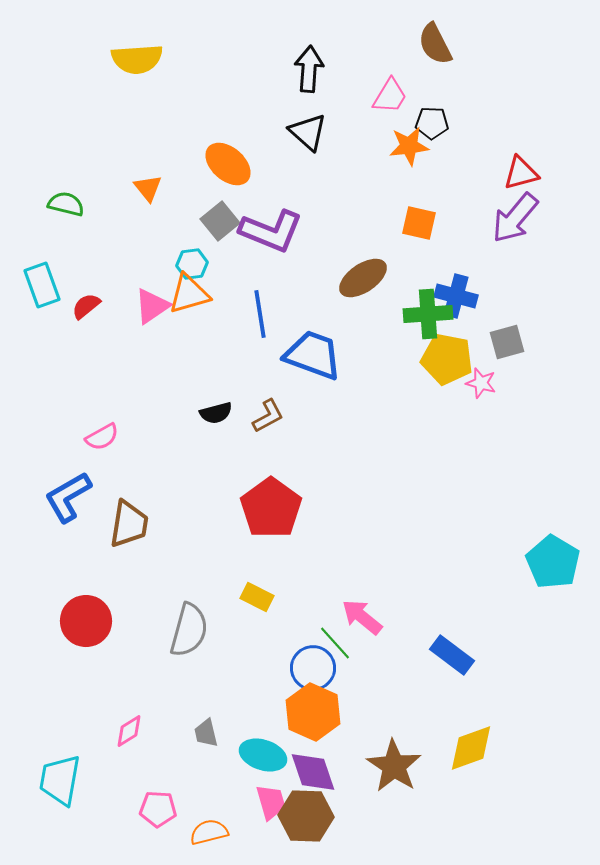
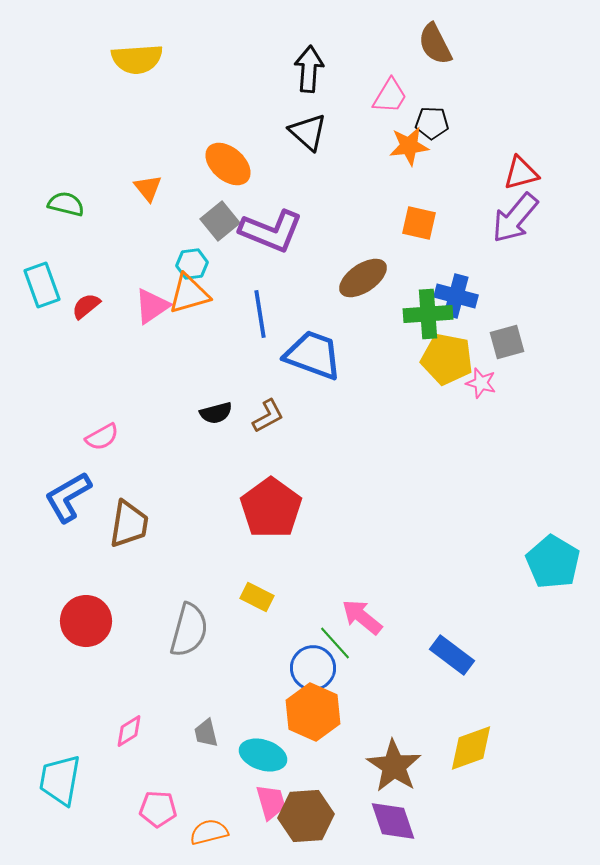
purple diamond at (313, 772): moved 80 px right, 49 px down
brown hexagon at (306, 816): rotated 6 degrees counterclockwise
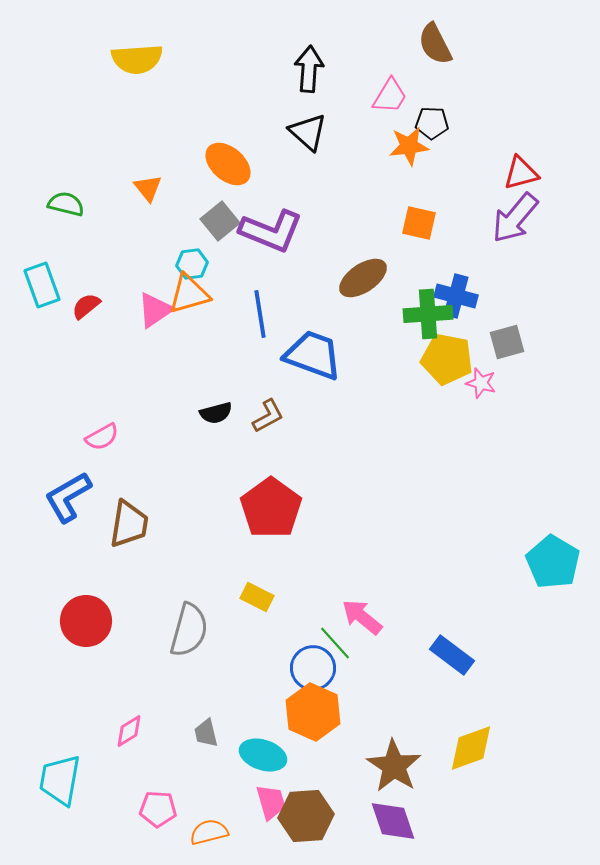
pink triangle at (152, 306): moved 3 px right, 4 px down
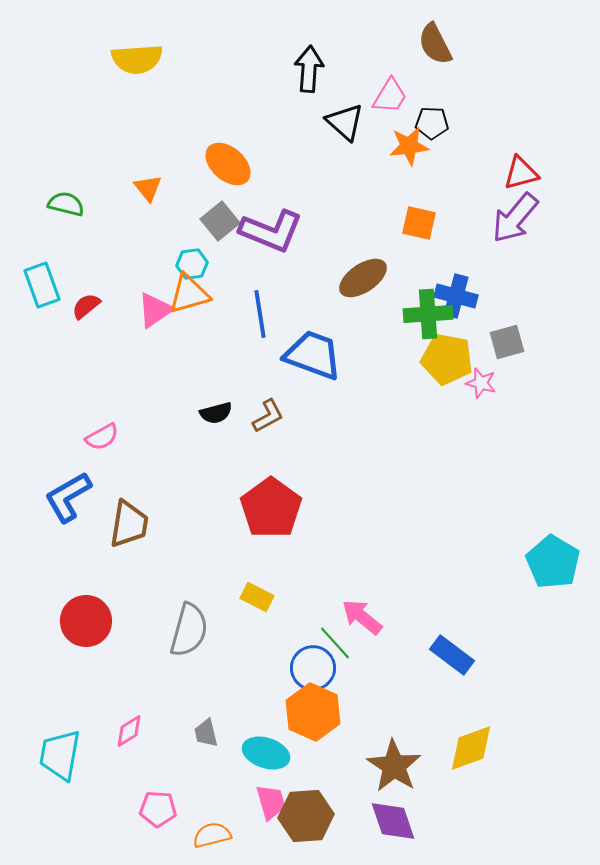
black triangle at (308, 132): moved 37 px right, 10 px up
cyan ellipse at (263, 755): moved 3 px right, 2 px up
cyan trapezoid at (60, 780): moved 25 px up
orange semicircle at (209, 832): moved 3 px right, 3 px down
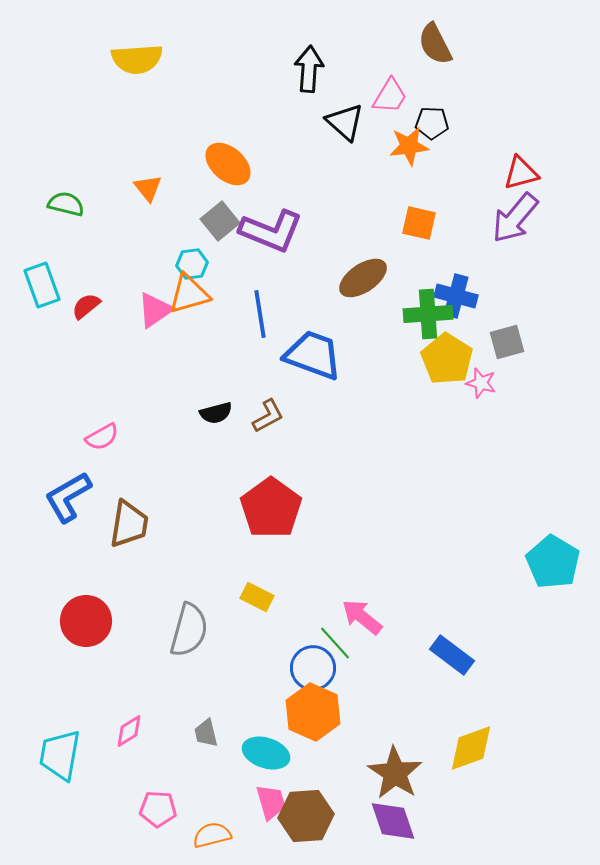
yellow pentagon at (447, 359): rotated 21 degrees clockwise
brown star at (394, 766): moved 1 px right, 7 px down
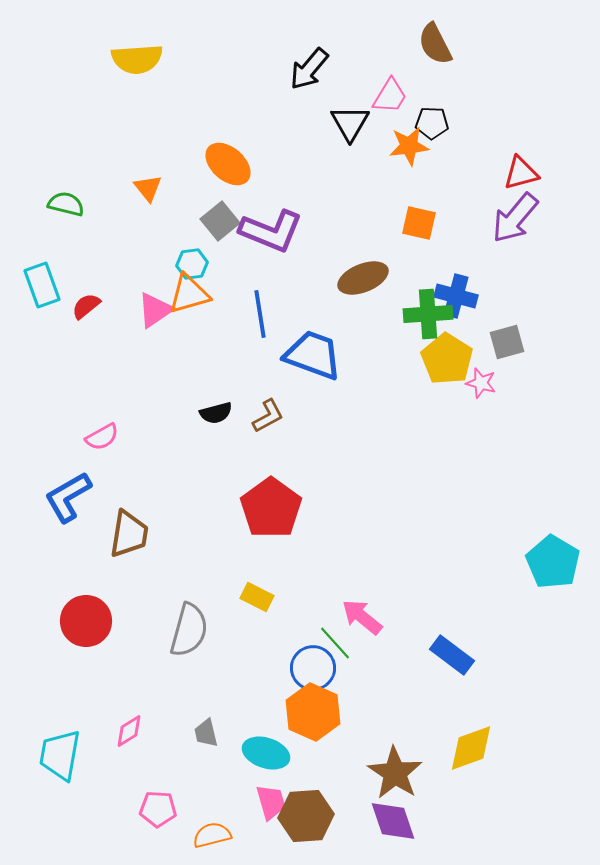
black arrow at (309, 69): rotated 144 degrees counterclockwise
black triangle at (345, 122): moved 5 px right, 1 px down; rotated 18 degrees clockwise
brown ellipse at (363, 278): rotated 12 degrees clockwise
brown trapezoid at (129, 524): moved 10 px down
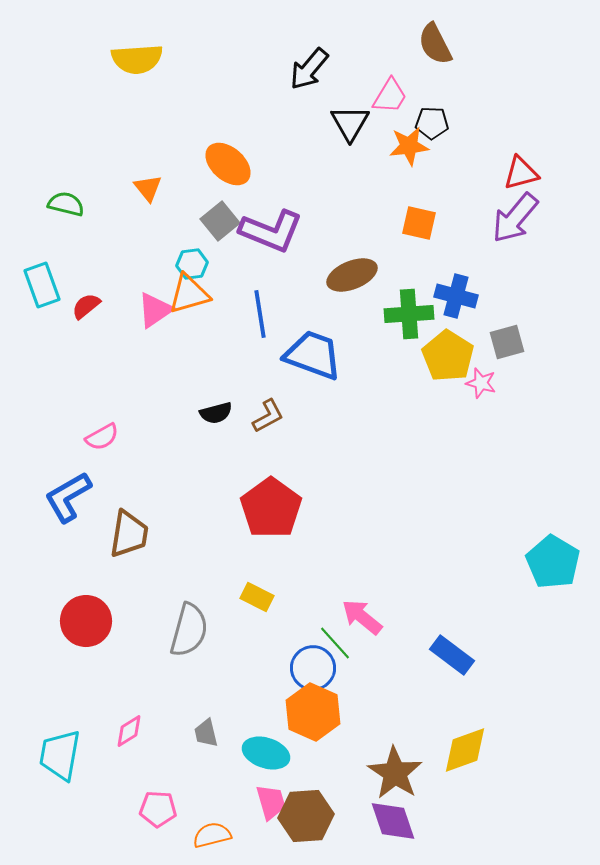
brown ellipse at (363, 278): moved 11 px left, 3 px up
green cross at (428, 314): moved 19 px left
yellow pentagon at (447, 359): moved 1 px right, 3 px up
yellow diamond at (471, 748): moved 6 px left, 2 px down
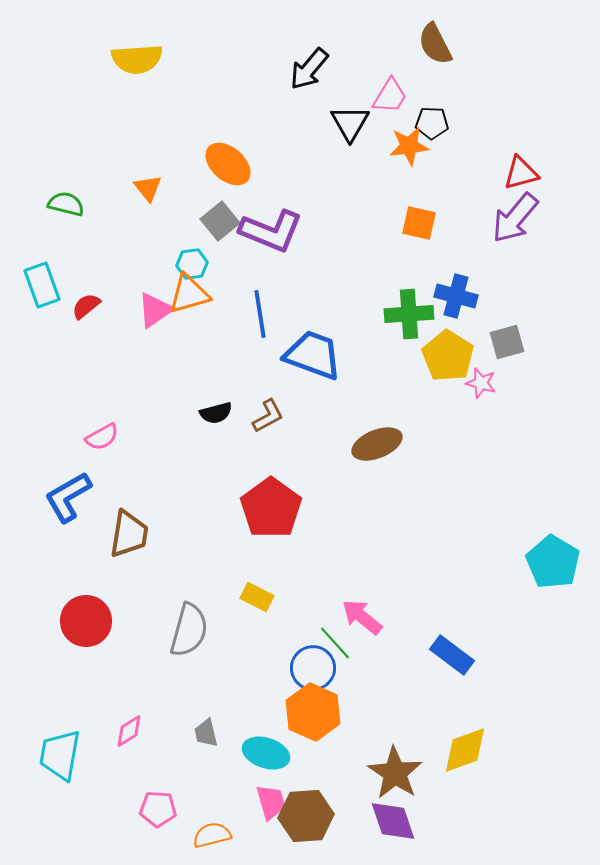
brown ellipse at (352, 275): moved 25 px right, 169 px down
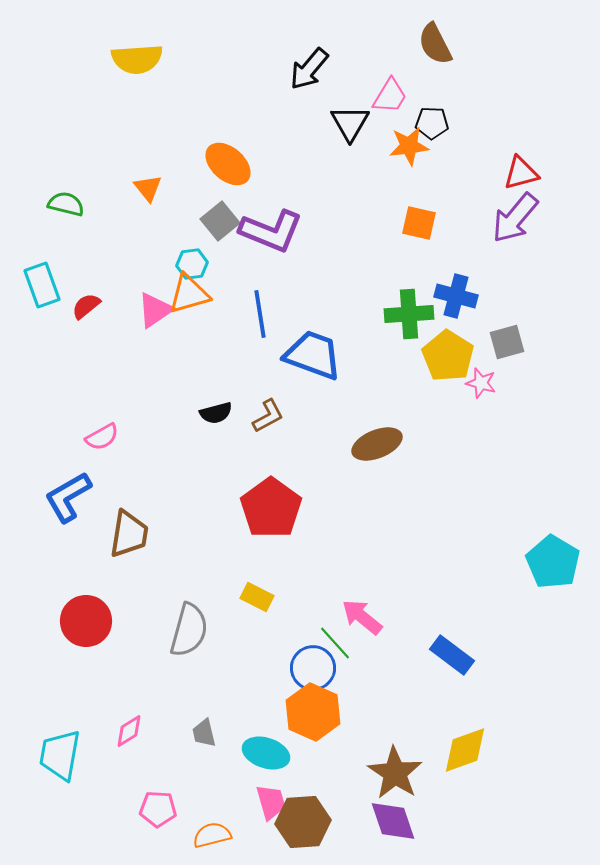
gray trapezoid at (206, 733): moved 2 px left
brown hexagon at (306, 816): moved 3 px left, 6 px down
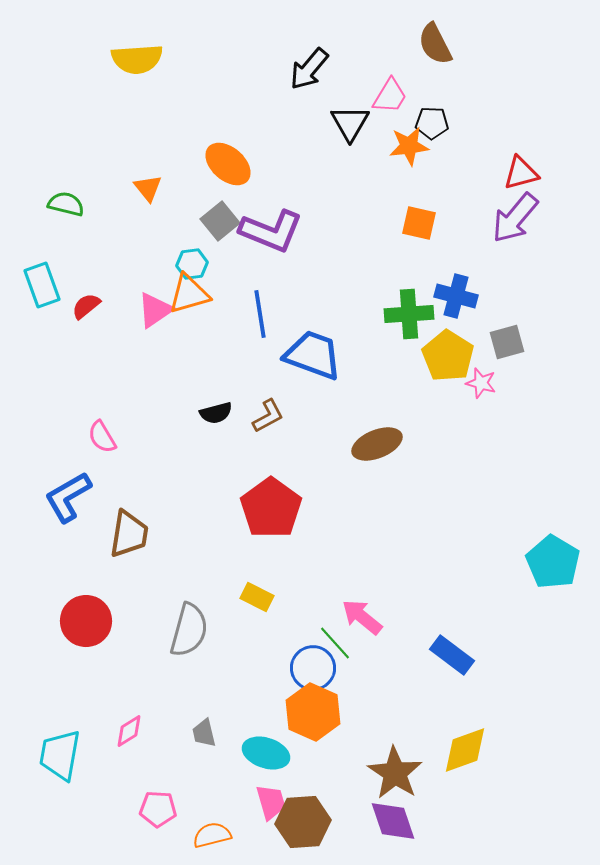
pink semicircle at (102, 437): rotated 88 degrees clockwise
